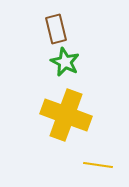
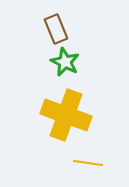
brown rectangle: rotated 8 degrees counterclockwise
yellow line: moved 10 px left, 2 px up
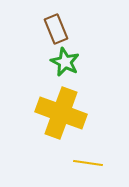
yellow cross: moved 5 px left, 2 px up
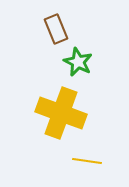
green star: moved 13 px right
yellow line: moved 1 px left, 2 px up
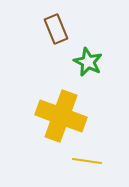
green star: moved 10 px right
yellow cross: moved 3 px down
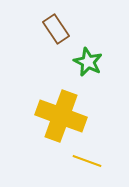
brown rectangle: rotated 12 degrees counterclockwise
yellow line: rotated 12 degrees clockwise
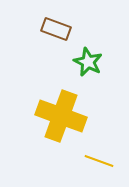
brown rectangle: rotated 36 degrees counterclockwise
yellow line: moved 12 px right
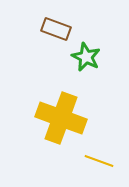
green star: moved 2 px left, 5 px up
yellow cross: moved 2 px down
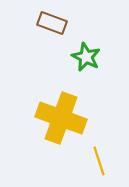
brown rectangle: moved 4 px left, 6 px up
yellow line: rotated 52 degrees clockwise
